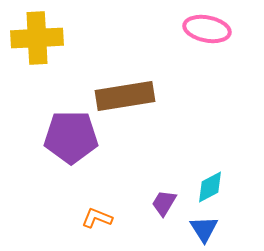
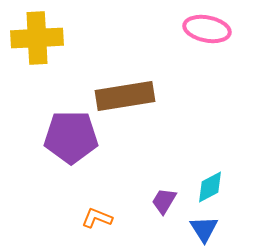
purple trapezoid: moved 2 px up
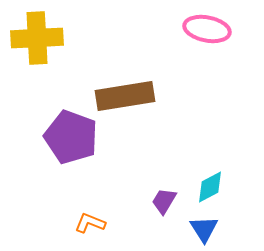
purple pentagon: rotated 20 degrees clockwise
orange L-shape: moved 7 px left, 5 px down
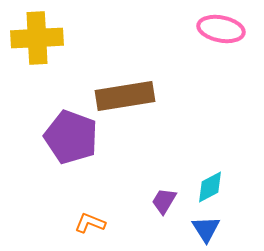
pink ellipse: moved 14 px right
blue triangle: moved 2 px right
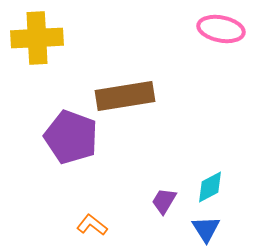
orange L-shape: moved 2 px right, 2 px down; rotated 16 degrees clockwise
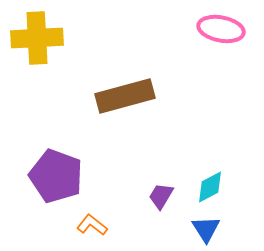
brown rectangle: rotated 6 degrees counterclockwise
purple pentagon: moved 15 px left, 39 px down
purple trapezoid: moved 3 px left, 5 px up
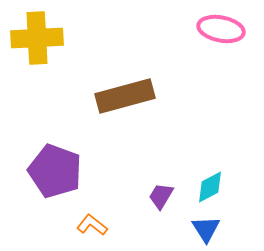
purple pentagon: moved 1 px left, 5 px up
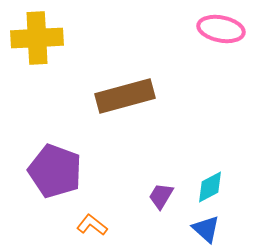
blue triangle: rotated 16 degrees counterclockwise
